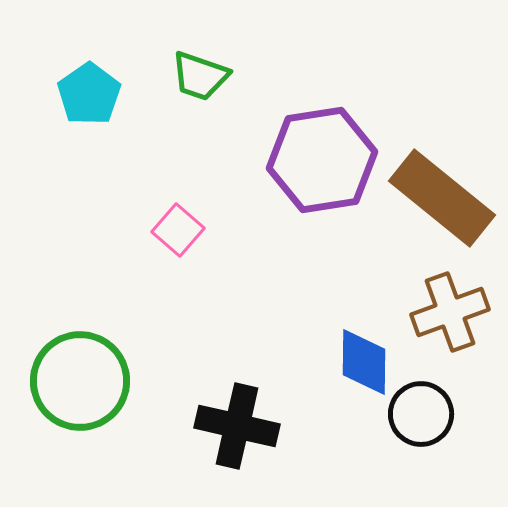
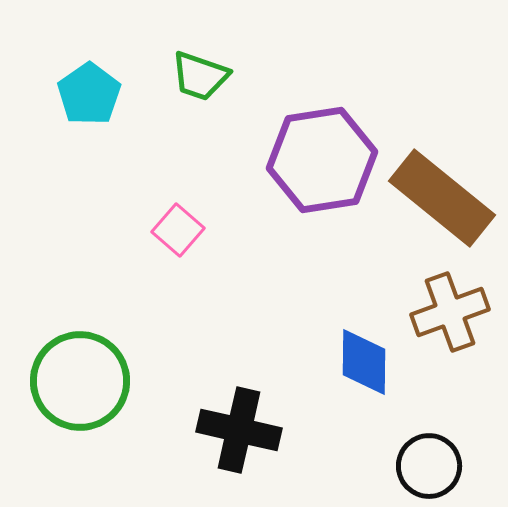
black circle: moved 8 px right, 52 px down
black cross: moved 2 px right, 4 px down
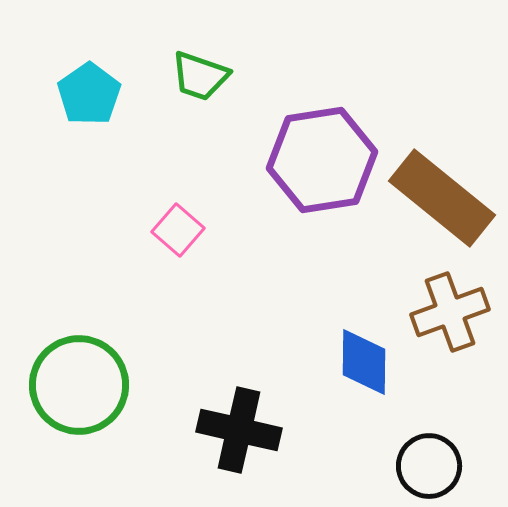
green circle: moved 1 px left, 4 px down
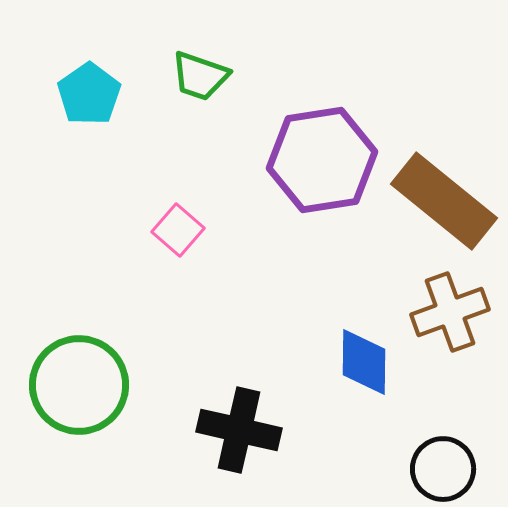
brown rectangle: moved 2 px right, 3 px down
black circle: moved 14 px right, 3 px down
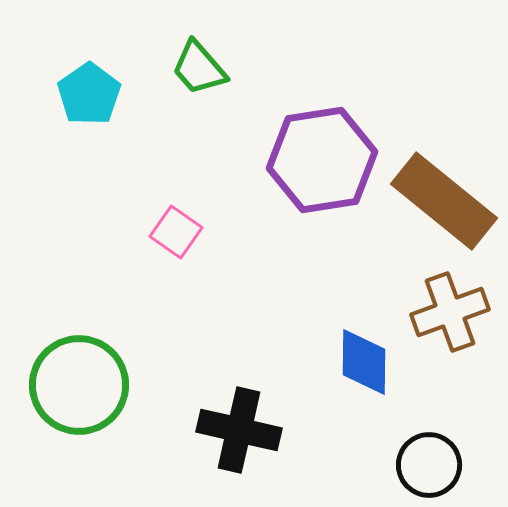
green trapezoid: moved 1 px left, 8 px up; rotated 30 degrees clockwise
pink square: moved 2 px left, 2 px down; rotated 6 degrees counterclockwise
black circle: moved 14 px left, 4 px up
